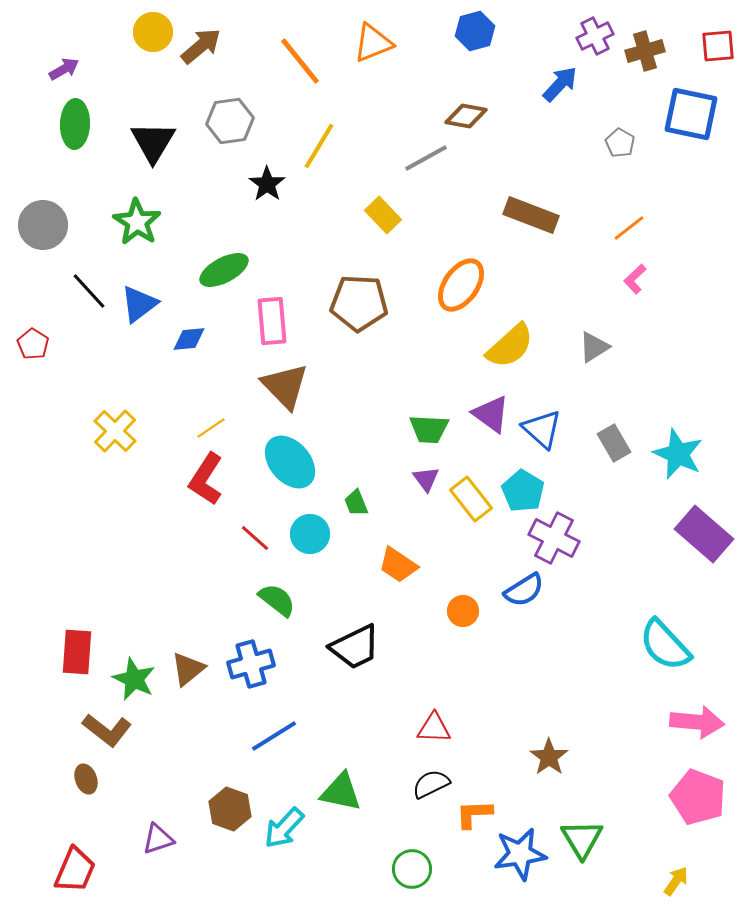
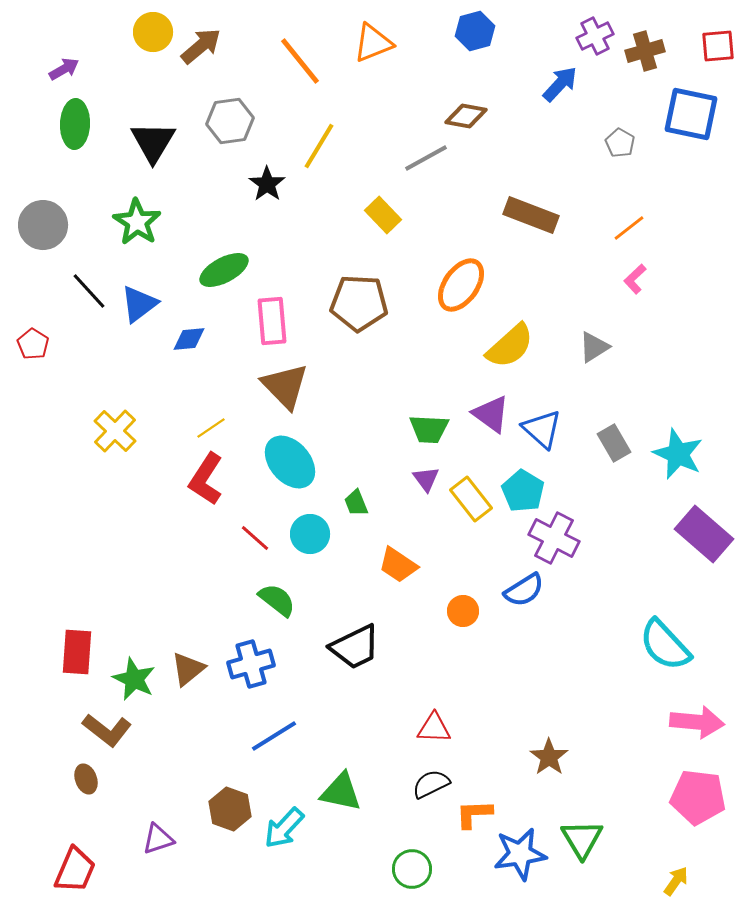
pink pentagon at (698, 797): rotated 14 degrees counterclockwise
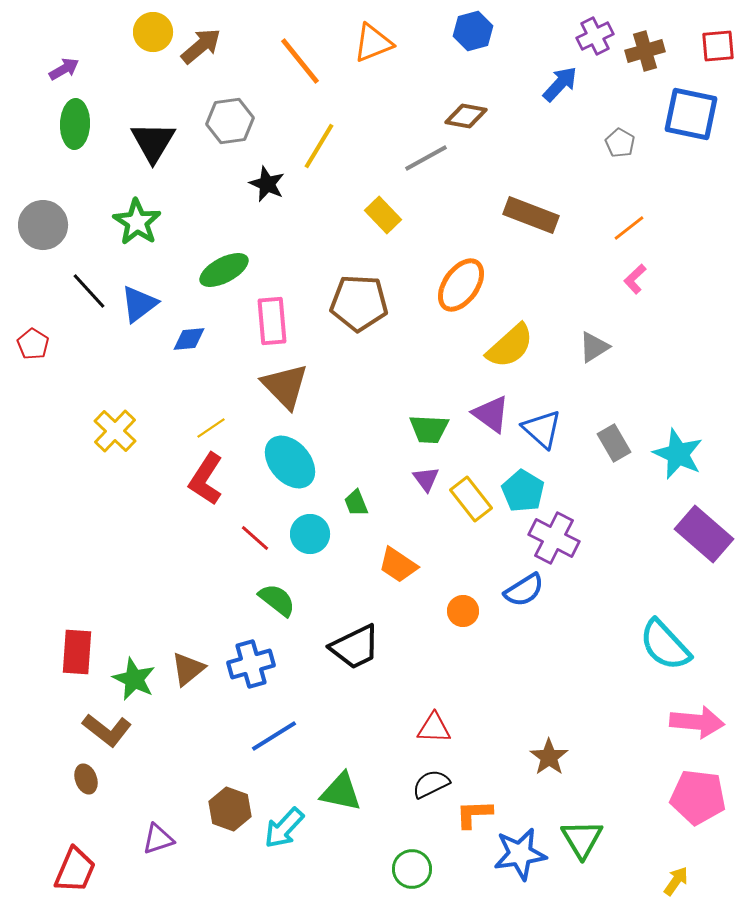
blue hexagon at (475, 31): moved 2 px left
black star at (267, 184): rotated 12 degrees counterclockwise
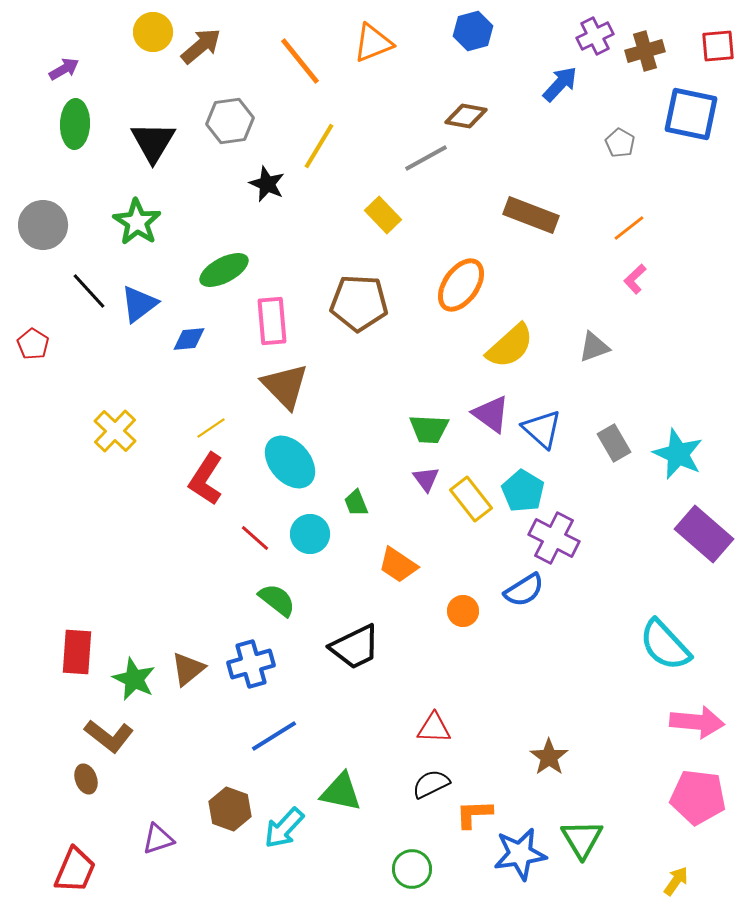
gray triangle at (594, 347): rotated 12 degrees clockwise
brown L-shape at (107, 730): moved 2 px right, 6 px down
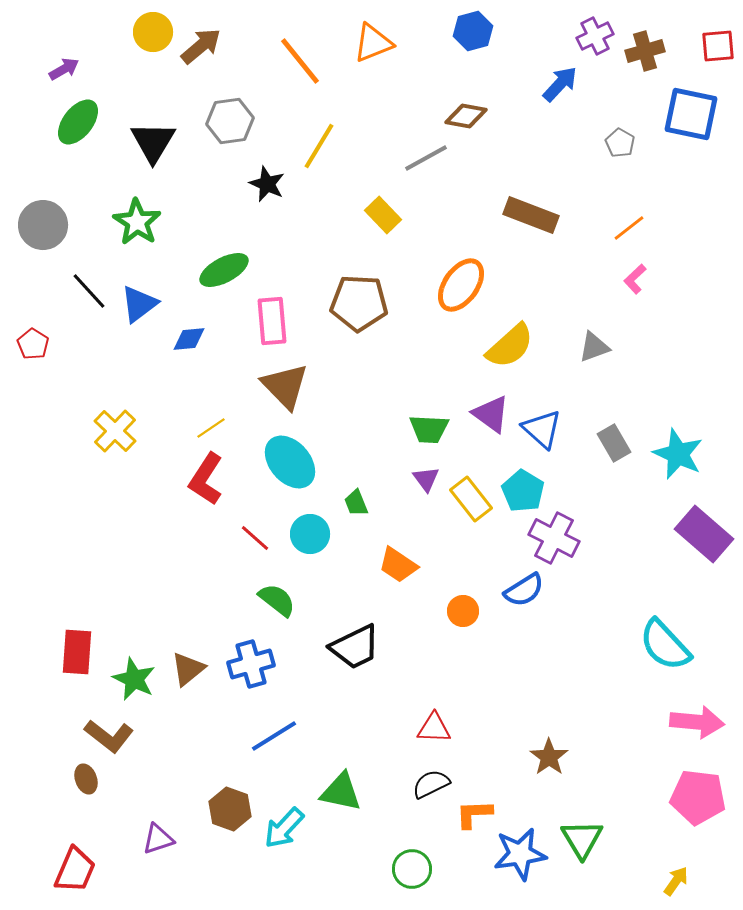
green ellipse at (75, 124): moved 3 px right, 2 px up; rotated 36 degrees clockwise
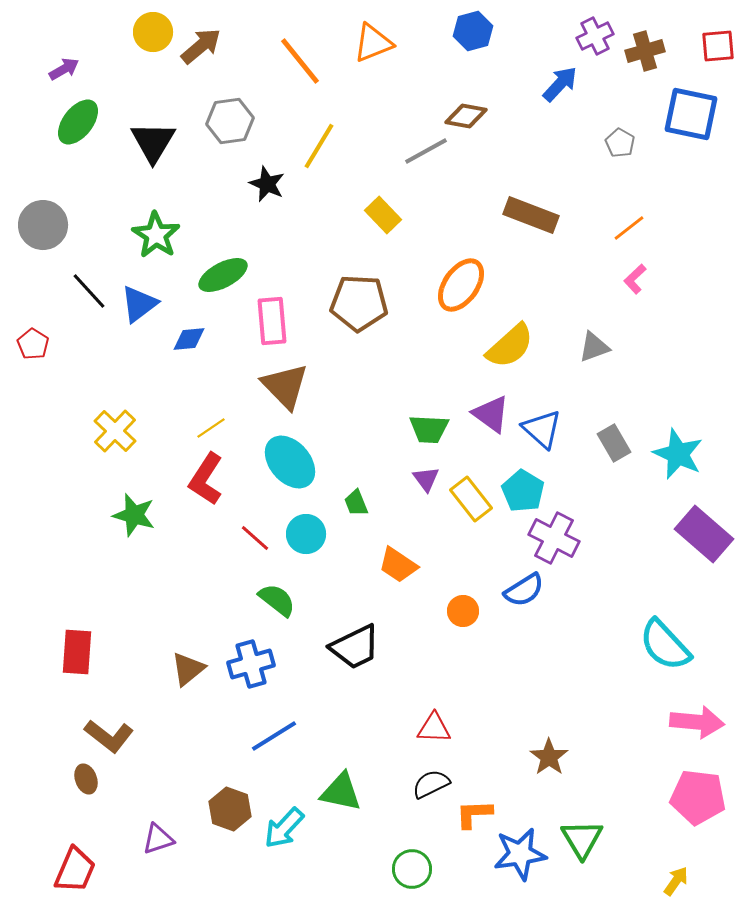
gray line at (426, 158): moved 7 px up
green star at (137, 222): moved 19 px right, 13 px down
green ellipse at (224, 270): moved 1 px left, 5 px down
cyan circle at (310, 534): moved 4 px left
green star at (134, 679): moved 164 px up; rotated 9 degrees counterclockwise
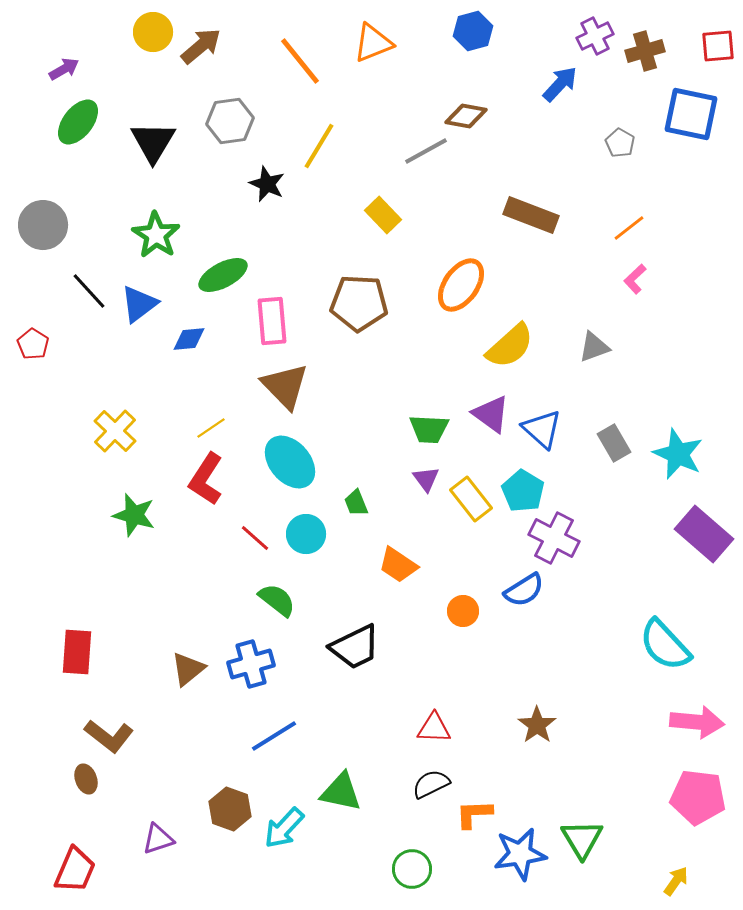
brown star at (549, 757): moved 12 px left, 32 px up
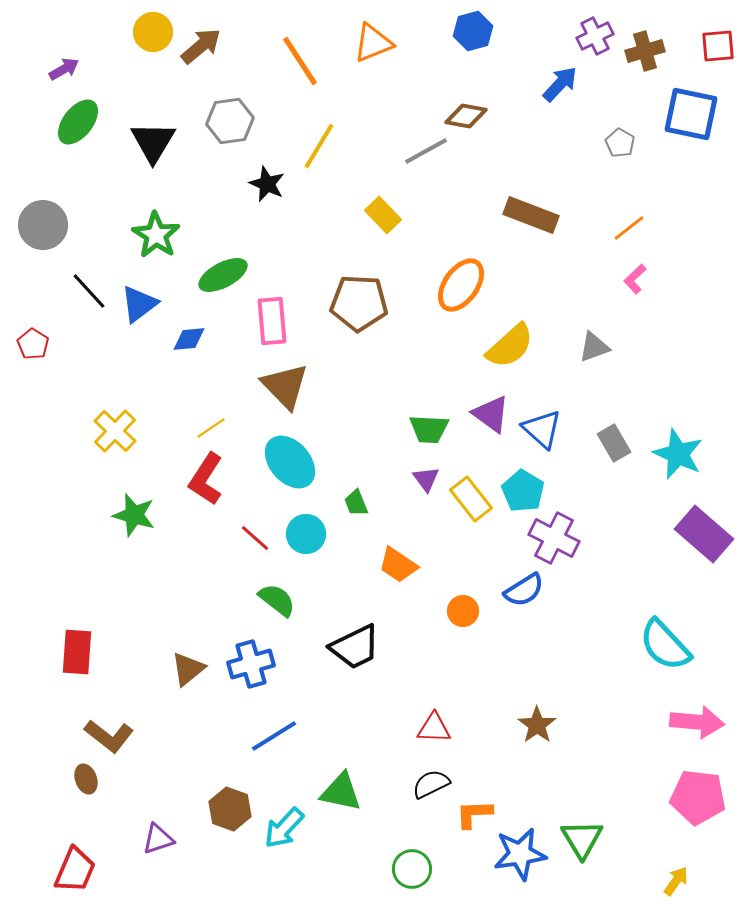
orange line at (300, 61): rotated 6 degrees clockwise
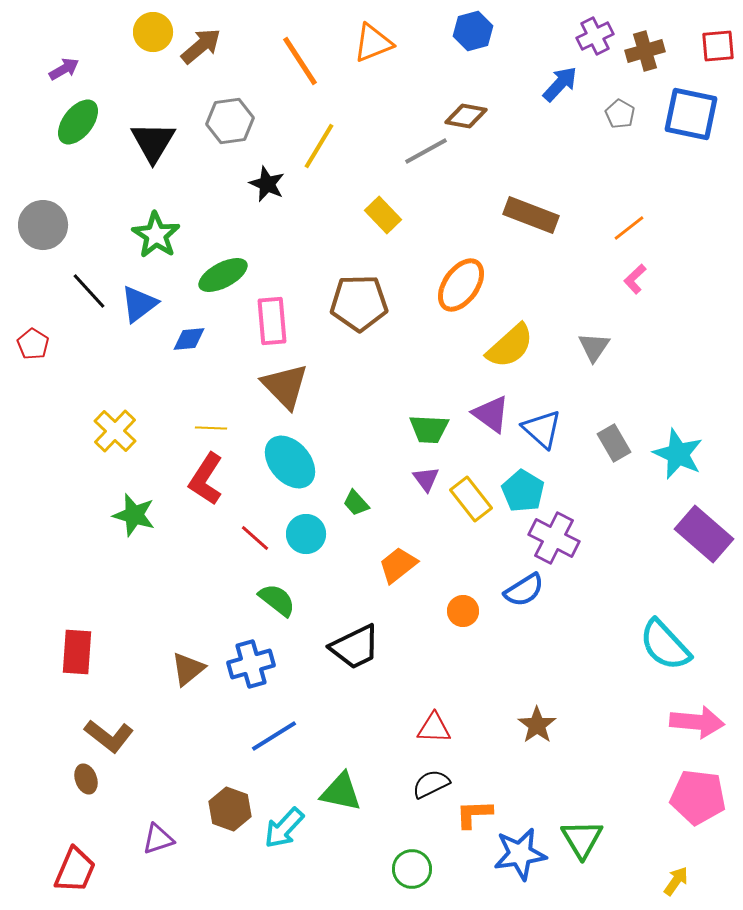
gray pentagon at (620, 143): moved 29 px up
brown pentagon at (359, 303): rotated 4 degrees counterclockwise
gray triangle at (594, 347): rotated 36 degrees counterclockwise
yellow line at (211, 428): rotated 36 degrees clockwise
green trapezoid at (356, 503): rotated 20 degrees counterclockwise
orange trapezoid at (398, 565): rotated 108 degrees clockwise
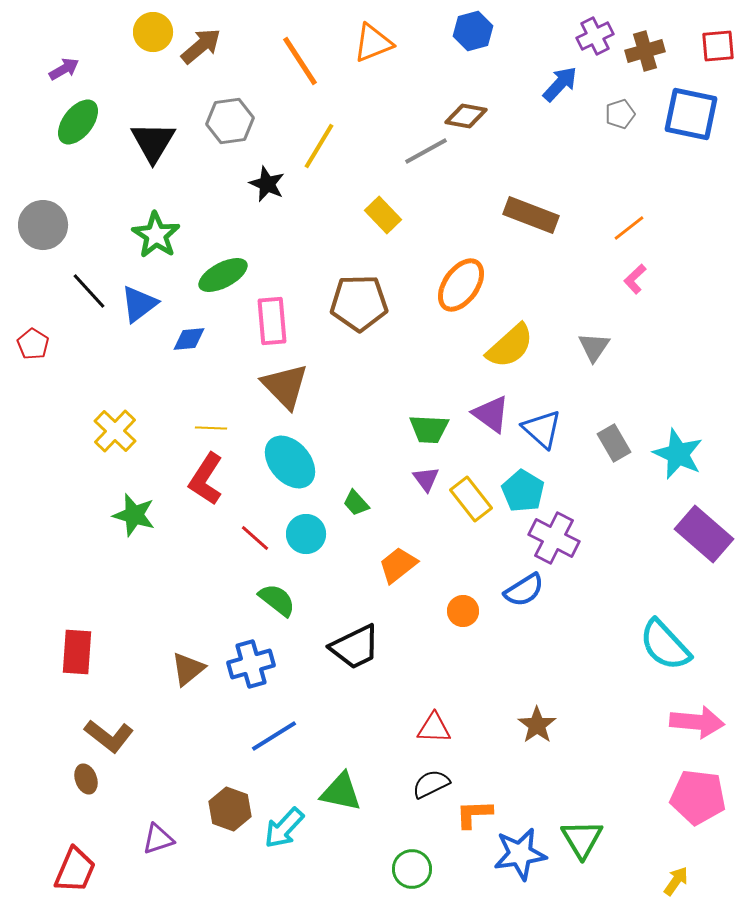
gray pentagon at (620, 114): rotated 24 degrees clockwise
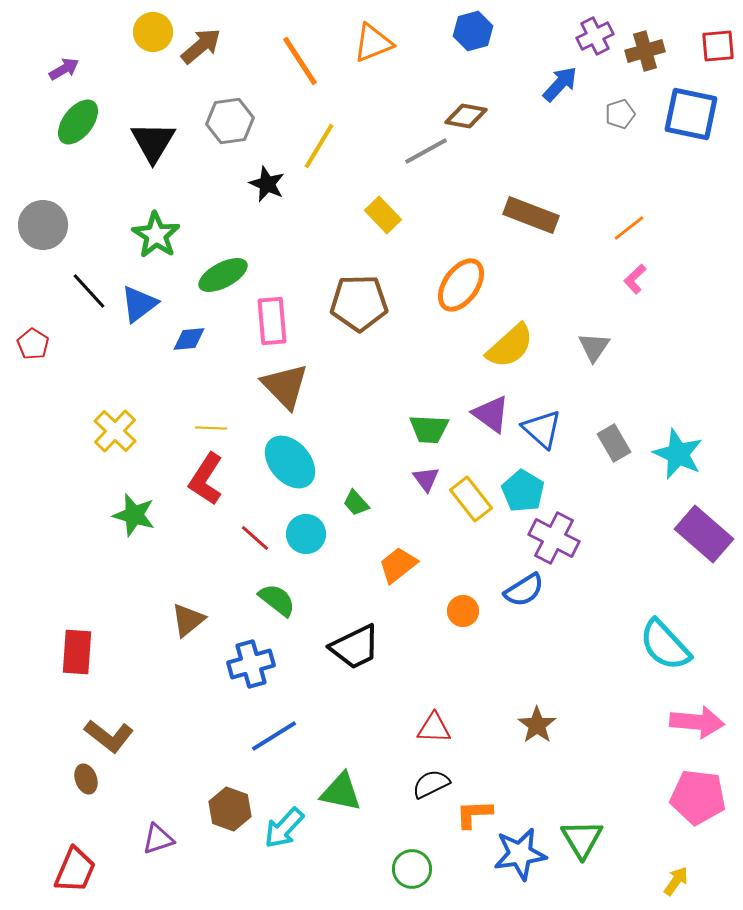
brown triangle at (188, 669): moved 49 px up
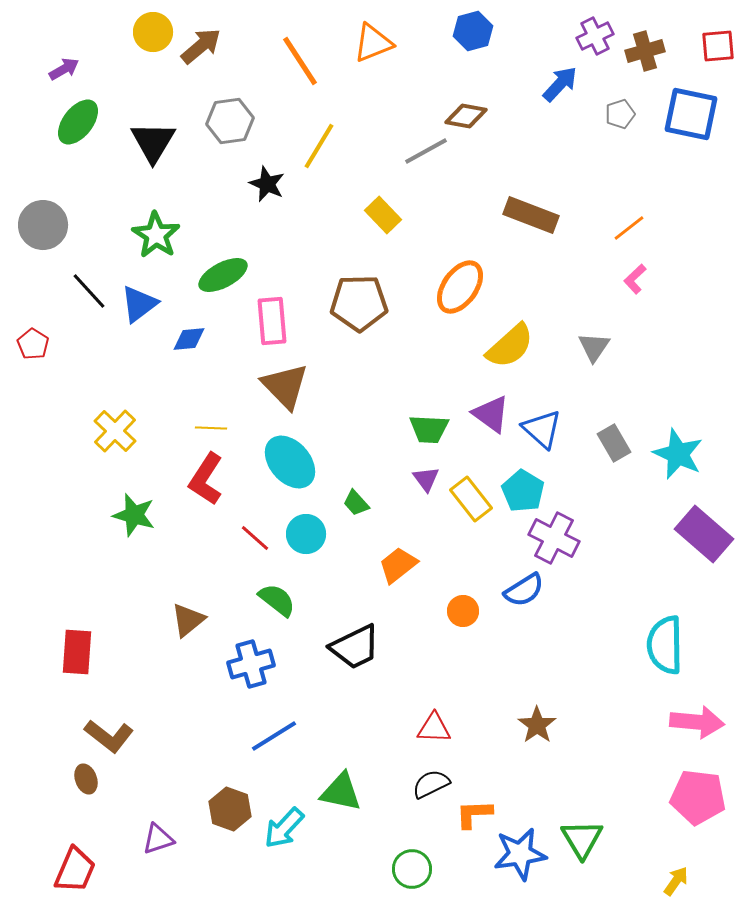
orange ellipse at (461, 285): moved 1 px left, 2 px down
cyan semicircle at (665, 645): rotated 42 degrees clockwise
